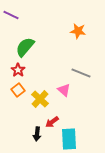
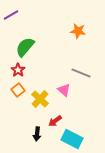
purple line: rotated 56 degrees counterclockwise
red arrow: moved 3 px right, 1 px up
cyan rectangle: moved 3 px right; rotated 60 degrees counterclockwise
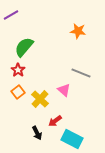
green semicircle: moved 1 px left
orange square: moved 2 px down
black arrow: moved 1 px up; rotated 32 degrees counterclockwise
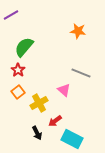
yellow cross: moved 1 px left, 4 px down; rotated 18 degrees clockwise
